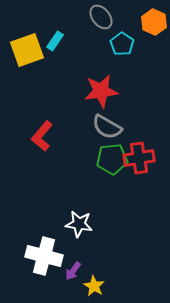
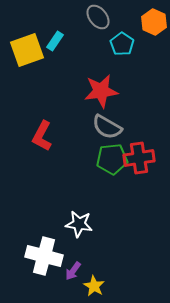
gray ellipse: moved 3 px left
red L-shape: rotated 12 degrees counterclockwise
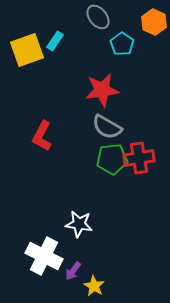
red star: moved 1 px right, 1 px up
white cross: rotated 12 degrees clockwise
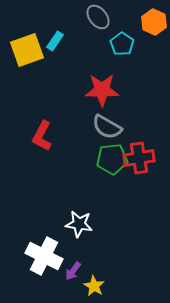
red star: rotated 8 degrees clockwise
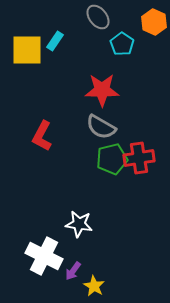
yellow square: rotated 20 degrees clockwise
gray semicircle: moved 6 px left
green pentagon: rotated 8 degrees counterclockwise
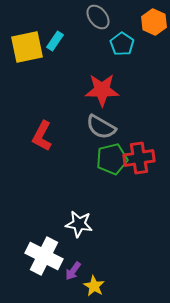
yellow square: moved 3 px up; rotated 12 degrees counterclockwise
